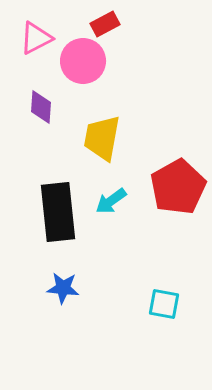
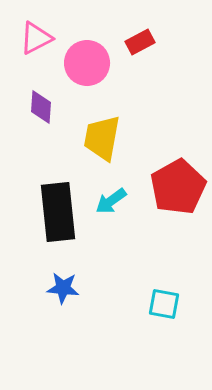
red rectangle: moved 35 px right, 18 px down
pink circle: moved 4 px right, 2 px down
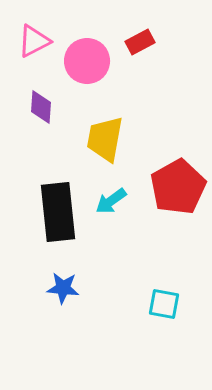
pink triangle: moved 2 px left, 3 px down
pink circle: moved 2 px up
yellow trapezoid: moved 3 px right, 1 px down
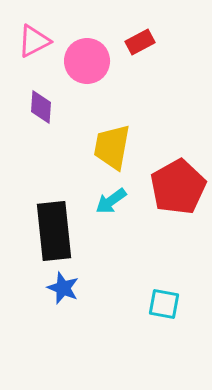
yellow trapezoid: moved 7 px right, 8 px down
black rectangle: moved 4 px left, 19 px down
blue star: rotated 16 degrees clockwise
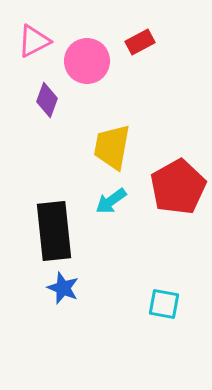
purple diamond: moved 6 px right, 7 px up; rotated 16 degrees clockwise
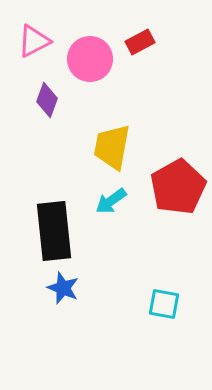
pink circle: moved 3 px right, 2 px up
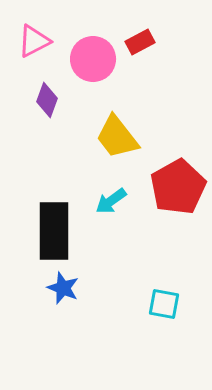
pink circle: moved 3 px right
yellow trapezoid: moved 5 px right, 10 px up; rotated 48 degrees counterclockwise
black rectangle: rotated 6 degrees clockwise
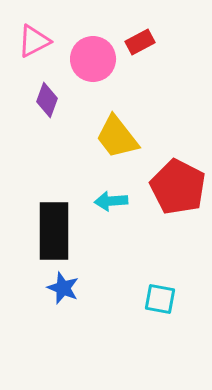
red pentagon: rotated 16 degrees counterclockwise
cyan arrow: rotated 32 degrees clockwise
cyan square: moved 4 px left, 5 px up
